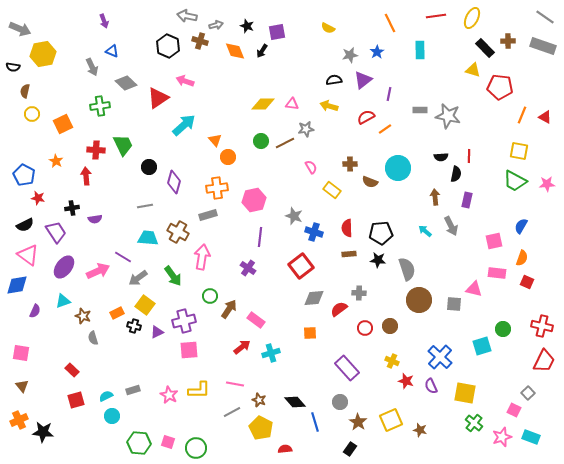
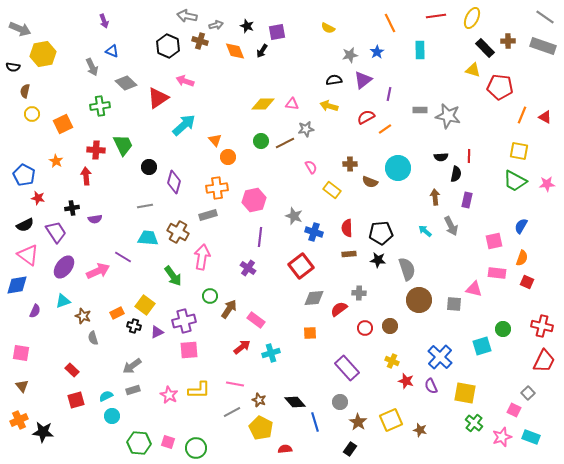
gray arrow at (138, 278): moved 6 px left, 88 px down
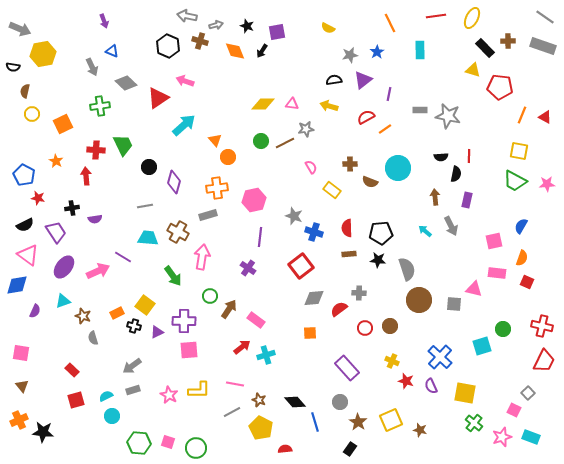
purple cross at (184, 321): rotated 15 degrees clockwise
cyan cross at (271, 353): moved 5 px left, 2 px down
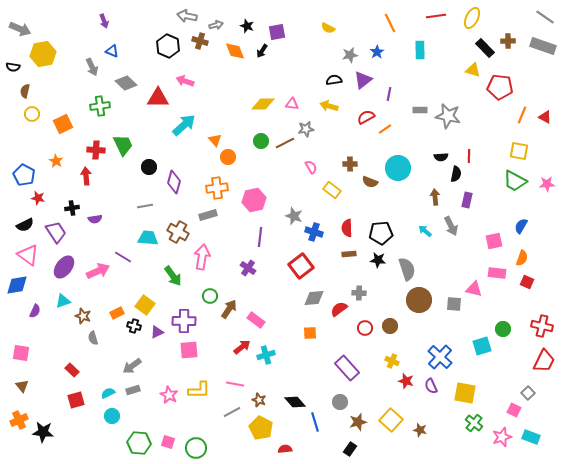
red triangle at (158, 98): rotated 35 degrees clockwise
cyan semicircle at (106, 396): moved 2 px right, 3 px up
yellow square at (391, 420): rotated 25 degrees counterclockwise
brown star at (358, 422): rotated 24 degrees clockwise
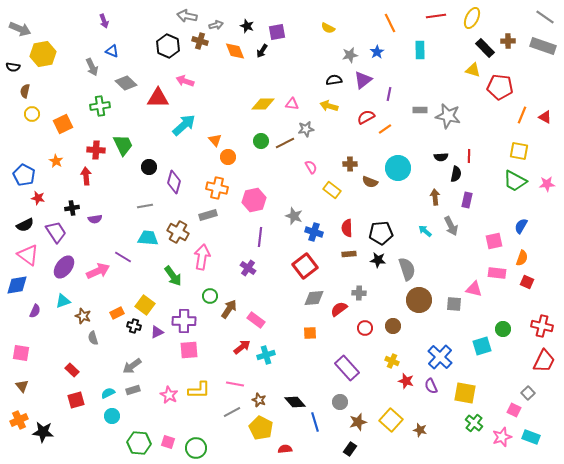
orange cross at (217, 188): rotated 20 degrees clockwise
red square at (301, 266): moved 4 px right
brown circle at (390, 326): moved 3 px right
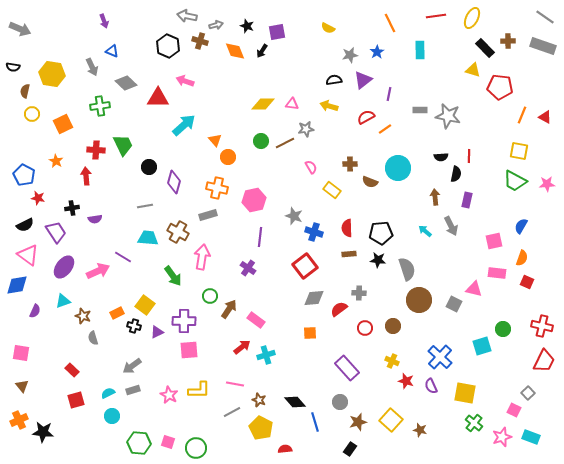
yellow hexagon at (43, 54): moved 9 px right, 20 px down; rotated 20 degrees clockwise
gray square at (454, 304): rotated 21 degrees clockwise
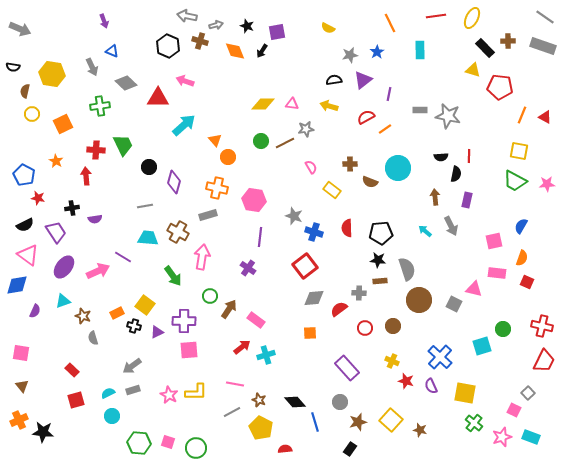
pink hexagon at (254, 200): rotated 20 degrees clockwise
brown rectangle at (349, 254): moved 31 px right, 27 px down
yellow L-shape at (199, 390): moved 3 px left, 2 px down
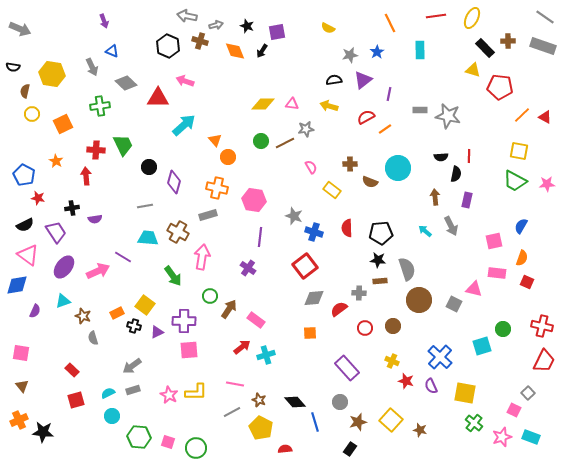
orange line at (522, 115): rotated 24 degrees clockwise
green hexagon at (139, 443): moved 6 px up
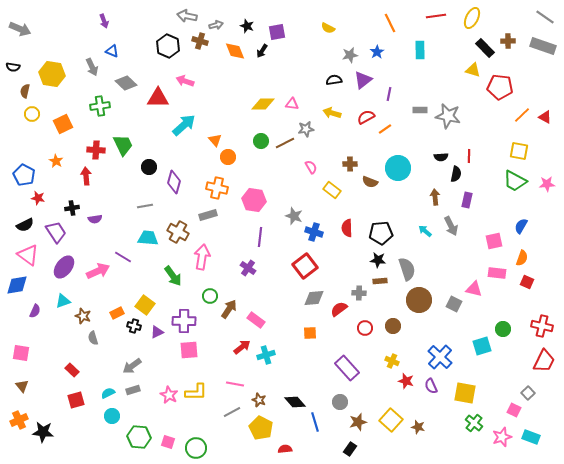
yellow arrow at (329, 106): moved 3 px right, 7 px down
brown star at (420, 430): moved 2 px left, 3 px up
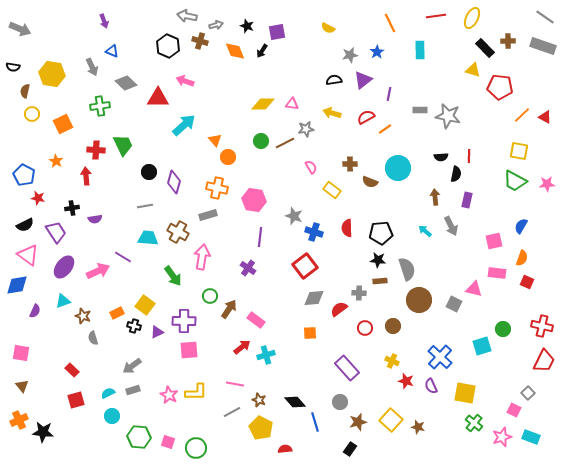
black circle at (149, 167): moved 5 px down
